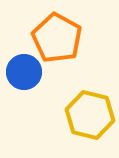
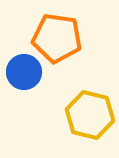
orange pentagon: rotated 21 degrees counterclockwise
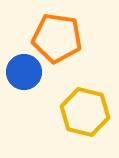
yellow hexagon: moved 5 px left, 3 px up
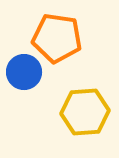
yellow hexagon: rotated 18 degrees counterclockwise
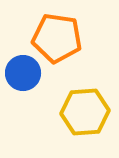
blue circle: moved 1 px left, 1 px down
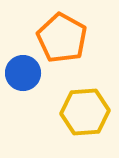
orange pentagon: moved 5 px right; rotated 21 degrees clockwise
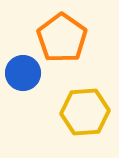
orange pentagon: rotated 6 degrees clockwise
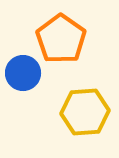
orange pentagon: moved 1 px left, 1 px down
